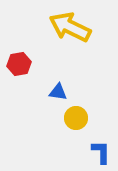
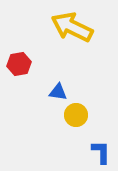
yellow arrow: moved 2 px right
yellow circle: moved 3 px up
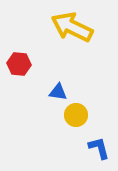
red hexagon: rotated 15 degrees clockwise
blue L-shape: moved 2 px left, 4 px up; rotated 15 degrees counterclockwise
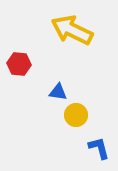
yellow arrow: moved 3 px down
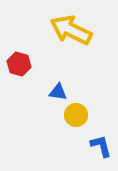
yellow arrow: moved 1 px left
red hexagon: rotated 10 degrees clockwise
blue L-shape: moved 2 px right, 2 px up
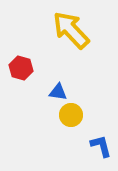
yellow arrow: rotated 21 degrees clockwise
red hexagon: moved 2 px right, 4 px down
yellow circle: moved 5 px left
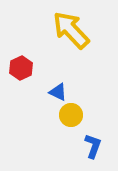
red hexagon: rotated 20 degrees clockwise
blue triangle: rotated 18 degrees clockwise
blue L-shape: moved 8 px left; rotated 35 degrees clockwise
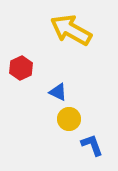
yellow arrow: rotated 18 degrees counterclockwise
yellow circle: moved 2 px left, 4 px down
blue L-shape: moved 1 px left, 1 px up; rotated 40 degrees counterclockwise
